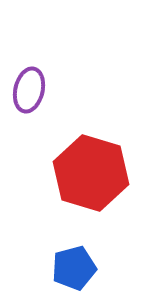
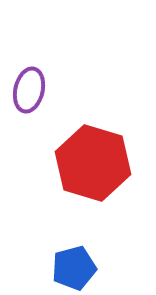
red hexagon: moved 2 px right, 10 px up
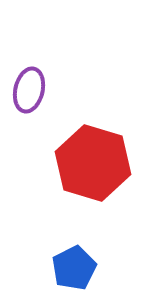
blue pentagon: rotated 12 degrees counterclockwise
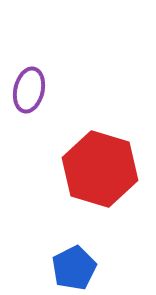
red hexagon: moved 7 px right, 6 px down
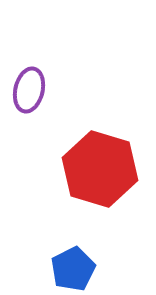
blue pentagon: moved 1 px left, 1 px down
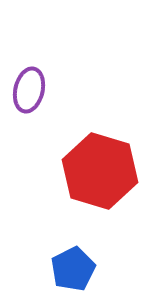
red hexagon: moved 2 px down
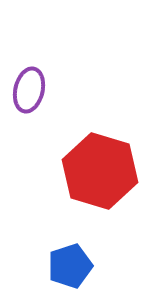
blue pentagon: moved 3 px left, 3 px up; rotated 9 degrees clockwise
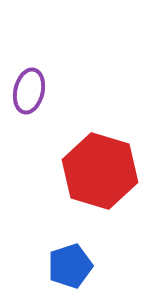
purple ellipse: moved 1 px down
